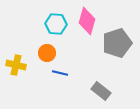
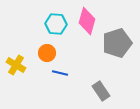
yellow cross: rotated 18 degrees clockwise
gray rectangle: rotated 18 degrees clockwise
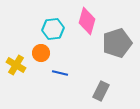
cyan hexagon: moved 3 px left, 5 px down; rotated 10 degrees counterclockwise
orange circle: moved 6 px left
gray rectangle: rotated 60 degrees clockwise
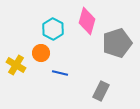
cyan hexagon: rotated 25 degrees counterclockwise
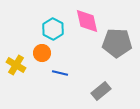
pink diamond: rotated 28 degrees counterclockwise
gray pentagon: rotated 20 degrees clockwise
orange circle: moved 1 px right
gray rectangle: rotated 24 degrees clockwise
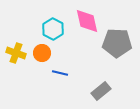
yellow cross: moved 12 px up; rotated 12 degrees counterclockwise
